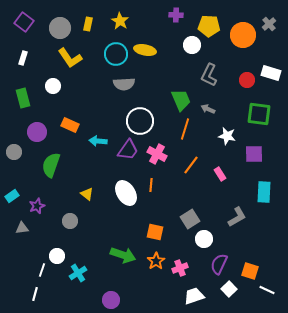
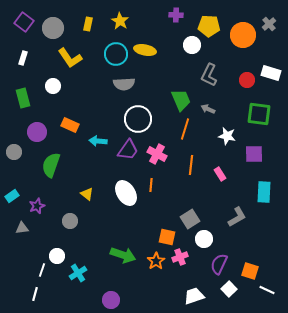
gray circle at (60, 28): moved 7 px left
white circle at (140, 121): moved 2 px left, 2 px up
orange line at (191, 165): rotated 30 degrees counterclockwise
orange square at (155, 232): moved 12 px right, 5 px down
pink cross at (180, 268): moved 11 px up
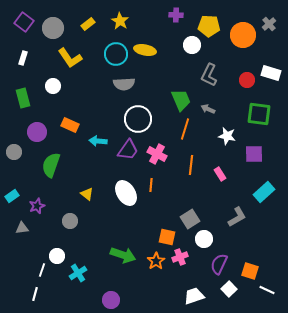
yellow rectangle at (88, 24): rotated 40 degrees clockwise
cyan rectangle at (264, 192): rotated 45 degrees clockwise
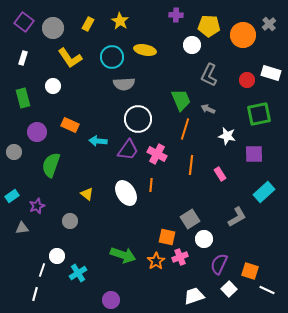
yellow rectangle at (88, 24): rotated 24 degrees counterclockwise
cyan circle at (116, 54): moved 4 px left, 3 px down
green square at (259, 114): rotated 20 degrees counterclockwise
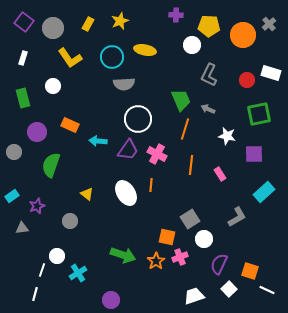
yellow star at (120, 21): rotated 18 degrees clockwise
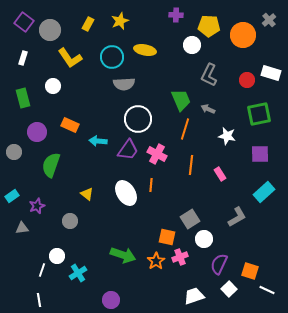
gray cross at (269, 24): moved 4 px up
gray circle at (53, 28): moved 3 px left, 2 px down
purple square at (254, 154): moved 6 px right
white line at (35, 294): moved 4 px right, 6 px down; rotated 24 degrees counterclockwise
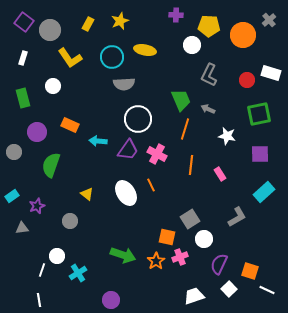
orange line at (151, 185): rotated 32 degrees counterclockwise
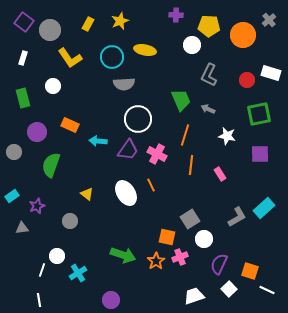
orange line at (185, 129): moved 6 px down
cyan rectangle at (264, 192): moved 16 px down
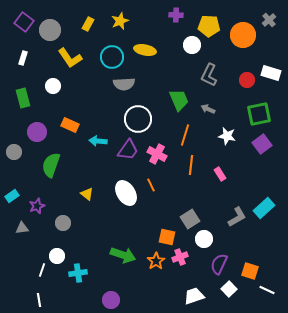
green trapezoid at (181, 100): moved 2 px left
purple square at (260, 154): moved 2 px right, 10 px up; rotated 36 degrees counterclockwise
gray circle at (70, 221): moved 7 px left, 2 px down
cyan cross at (78, 273): rotated 24 degrees clockwise
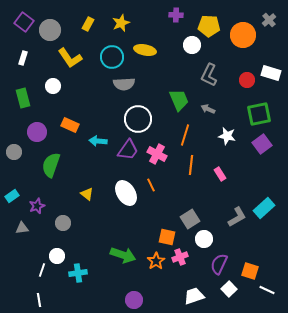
yellow star at (120, 21): moved 1 px right, 2 px down
purple circle at (111, 300): moved 23 px right
